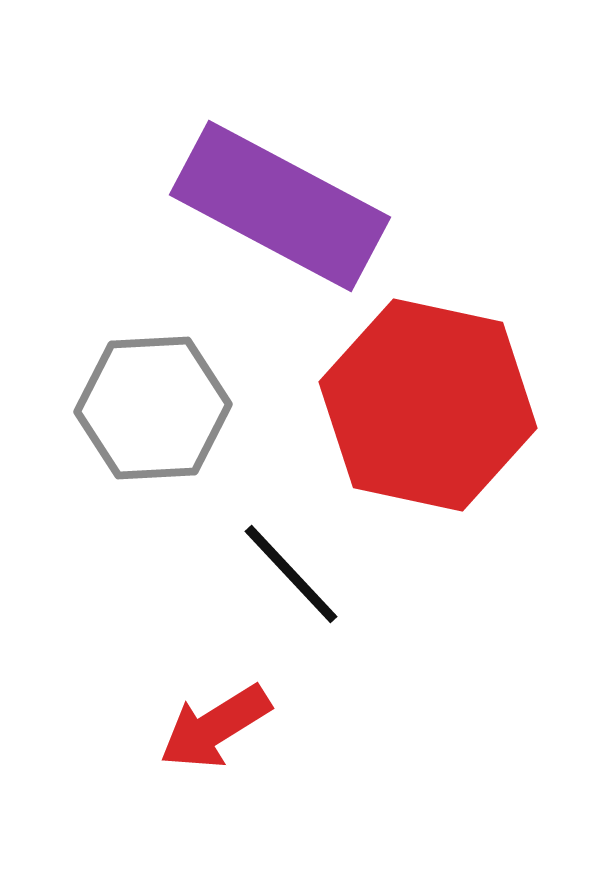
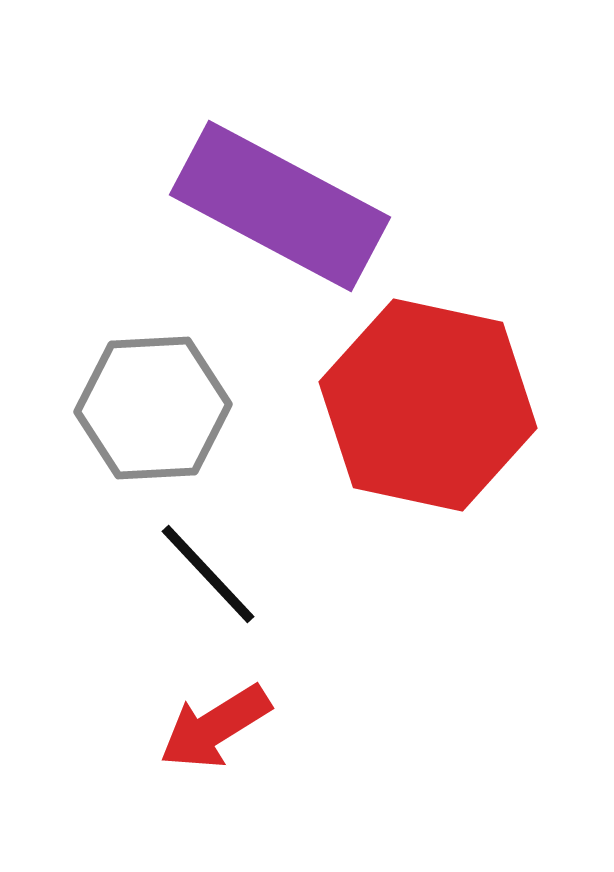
black line: moved 83 px left
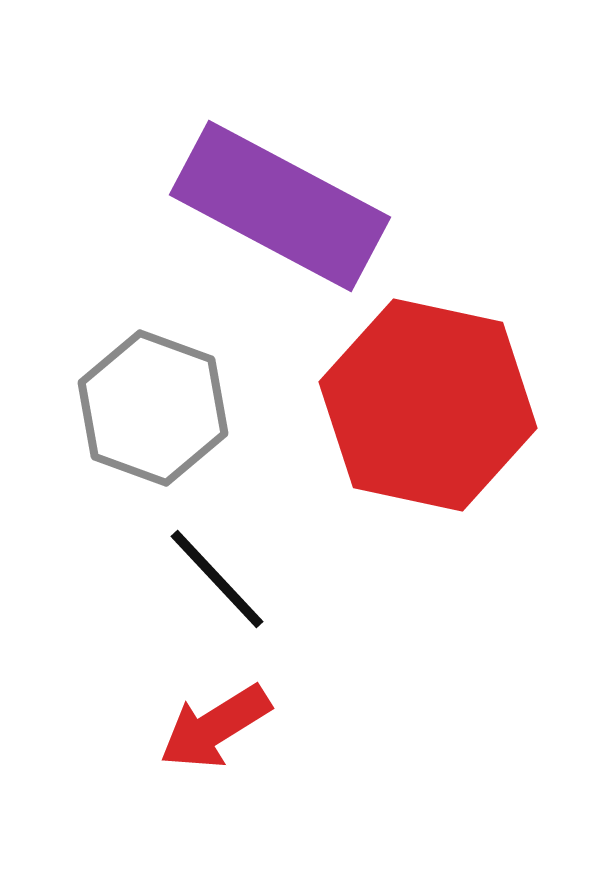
gray hexagon: rotated 23 degrees clockwise
black line: moved 9 px right, 5 px down
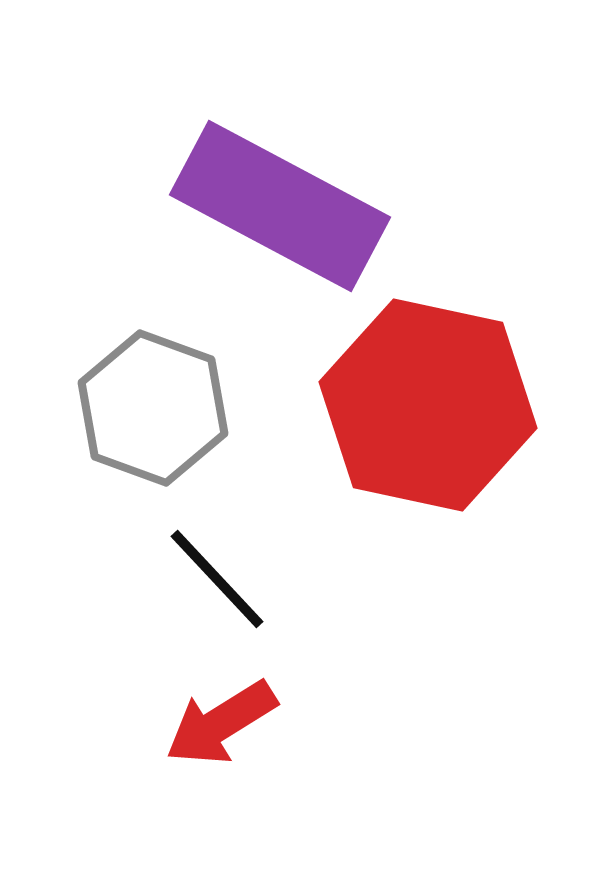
red arrow: moved 6 px right, 4 px up
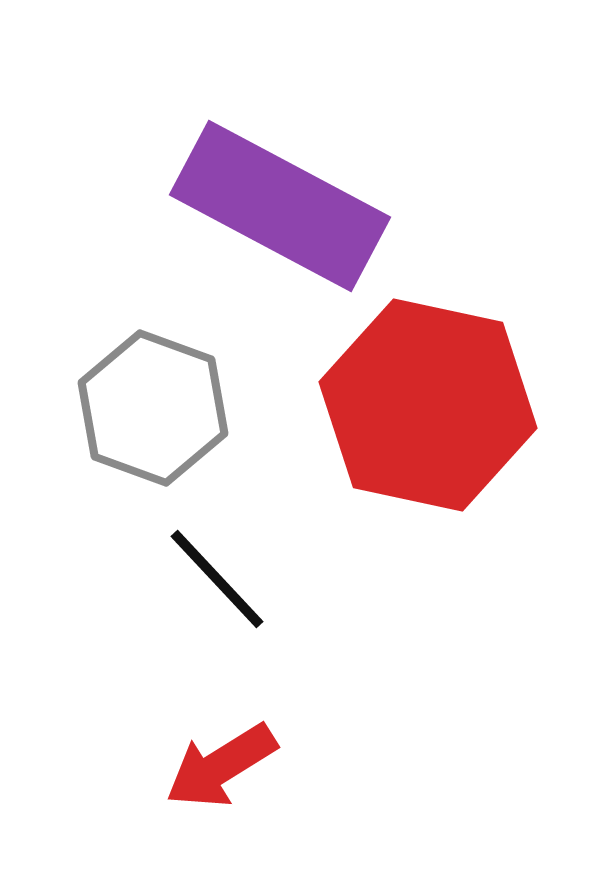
red arrow: moved 43 px down
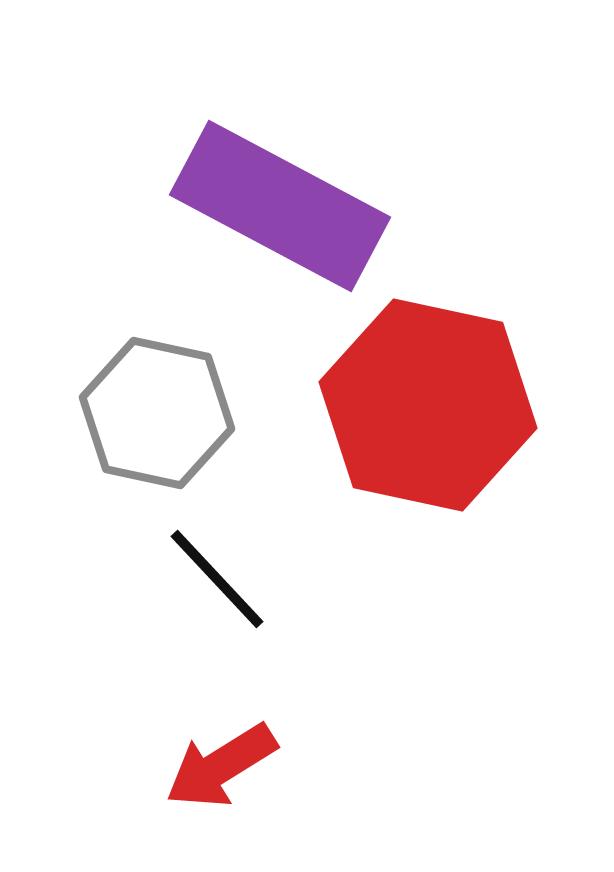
gray hexagon: moved 4 px right, 5 px down; rotated 8 degrees counterclockwise
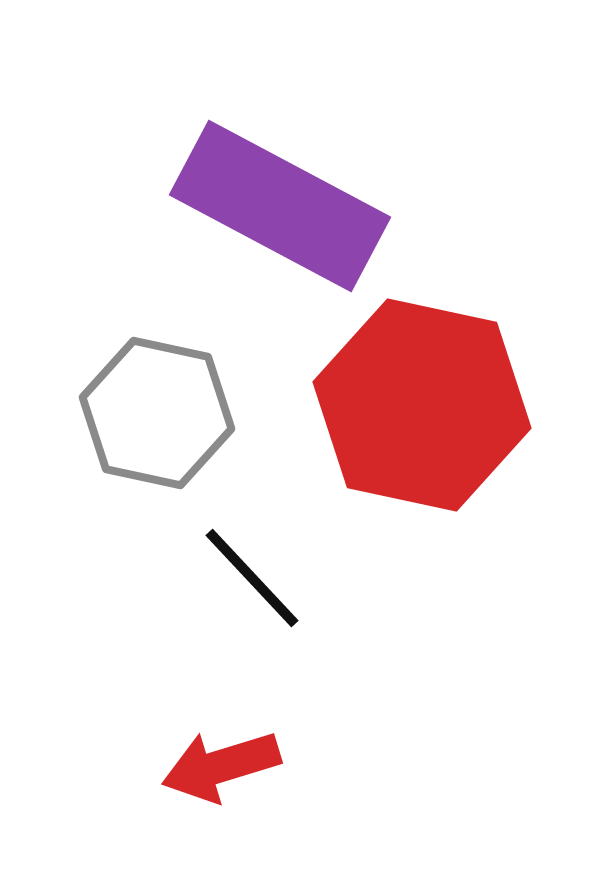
red hexagon: moved 6 px left
black line: moved 35 px right, 1 px up
red arrow: rotated 15 degrees clockwise
